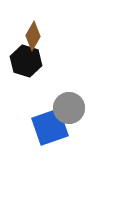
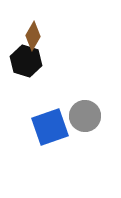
gray circle: moved 16 px right, 8 px down
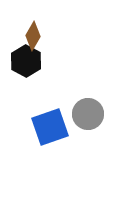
black hexagon: rotated 12 degrees clockwise
gray circle: moved 3 px right, 2 px up
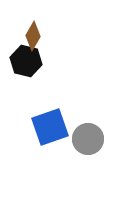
black hexagon: rotated 16 degrees counterclockwise
gray circle: moved 25 px down
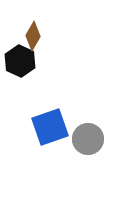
black hexagon: moved 6 px left; rotated 12 degrees clockwise
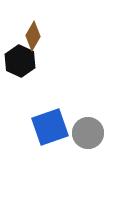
gray circle: moved 6 px up
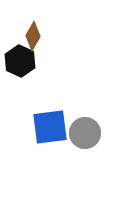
blue square: rotated 12 degrees clockwise
gray circle: moved 3 px left
